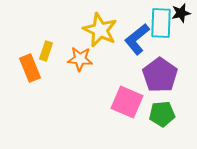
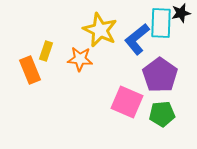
orange rectangle: moved 2 px down
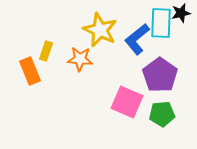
orange rectangle: moved 1 px down
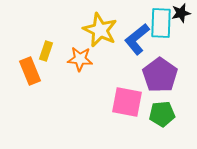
pink square: rotated 12 degrees counterclockwise
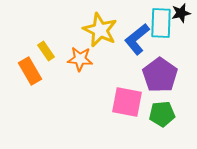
yellow rectangle: rotated 54 degrees counterclockwise
orange rectangle: rotated 8 degrees counterclockwise
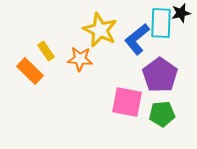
orange rectangle: rotated 16 degrees counterclockwise
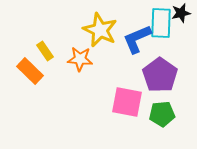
blue L-shape: rotated 16 degrees clockwise
yellow rectangle: moved 1 px left
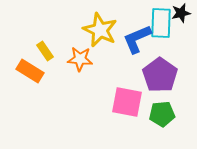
orange rectangle: rotated 12 degrees counterclockwise
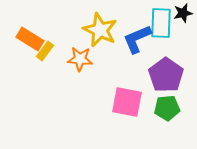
black star: moved 2 px right
yellow rectangle: rotated 72 degrees clockwise
orange rectangle: moved 32 px up
purple pentagon: moved 6 px right
green pentagon: moved 5 px right, 6 px up
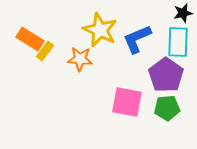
cyan rectangle: moved 17 px right, 19 px down
